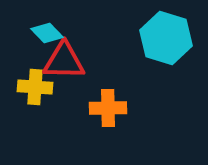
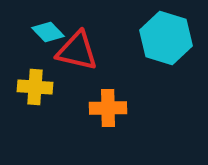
cyan diamond: moved 1 px right, 1 px up
red triangle: moved 13 px right, 10 px up; rotated 12 degrees clockwise
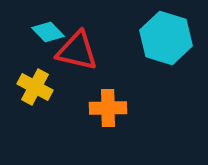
yellow cross: rotated 24 degrees clockwise
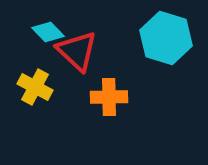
red triangle: rotated 30 degrees clockwise
orange cross: moved 1 px right, 11 px up
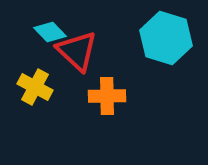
cyan diamond: moved 2 px right
orange cross: moved 2 px left, 1 px up
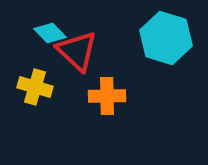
cyan diamond: moved 1 px down
yellow cross: rotated 12 degrees counterclockwise
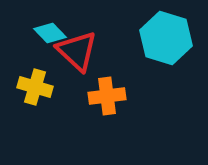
orange cross: rotated 6 degrees counterclockwise
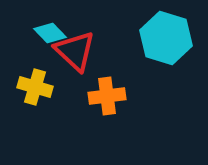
red triangle: moved 2 px left
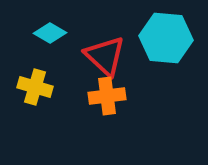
cyan diamond: rotated 16 degrees counterclockwise
cyan hexagon: rotated 12 degrees counterclockwise
red triangle: moved 30 px right, 5 px down
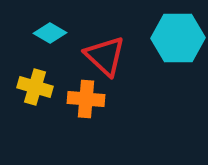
cyan hexagon: moved 12 px right; rotated 6 degrees counterclockwise
orange cross: moved 21 px left, 3 px down; rotated 12 degrees clockwise
